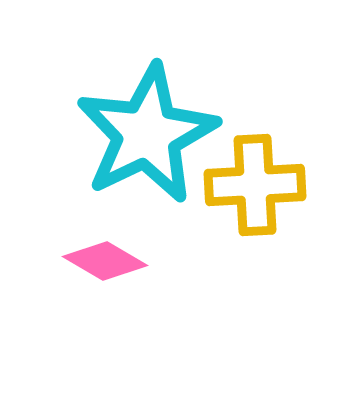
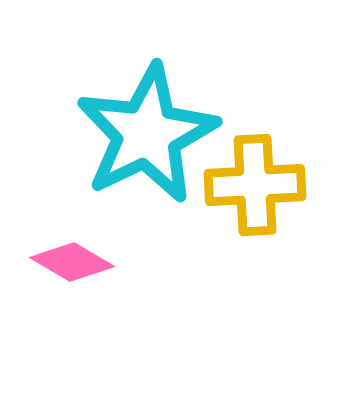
pink diamond: moved 33 px left, 1 px down
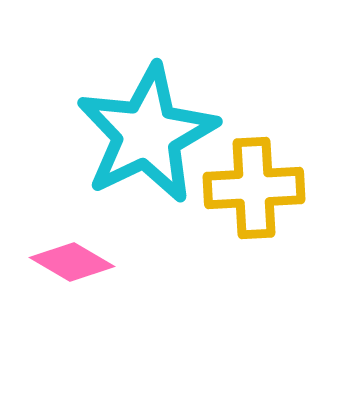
yellow cross: moved 1 px left, 3 px down
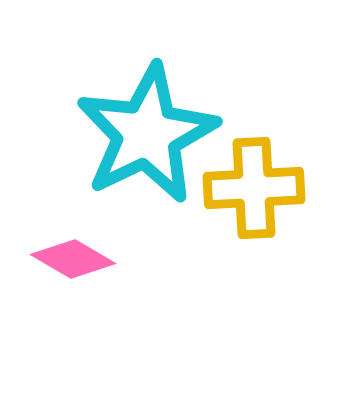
pink diamond: moved 1 px right, 3 px up
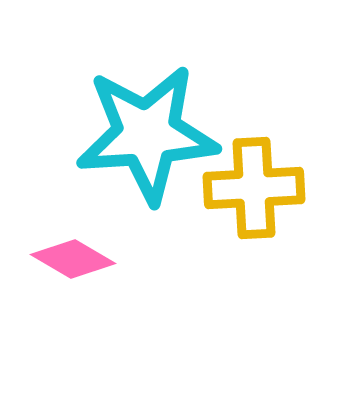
cyan star: rotated 22 degrees clockwise
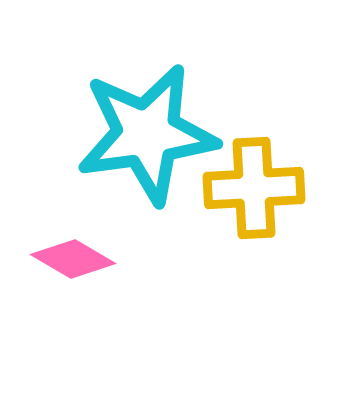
cyan star: rotated 4 degrees counterclockwise
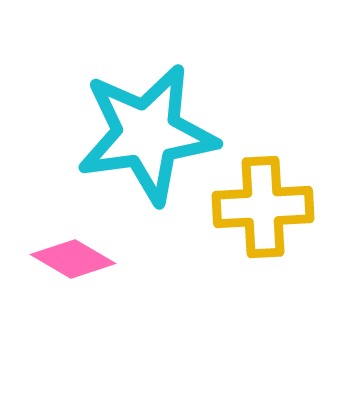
yellow cross: moved 9 px right, 19 px down
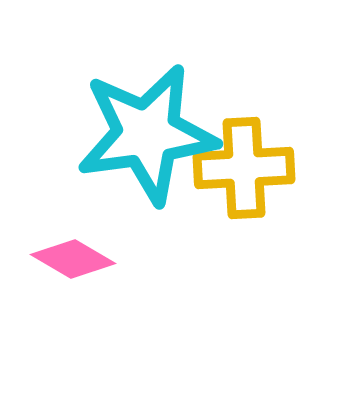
yellow cross: moved 19 px left, 39 px up
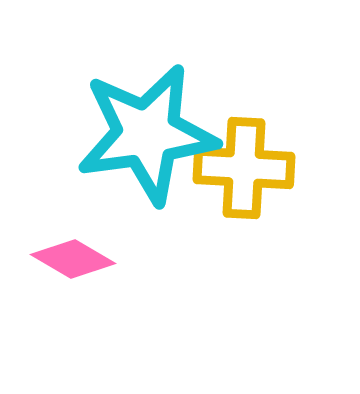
yellow cross: rotated 6 degrees clockwise
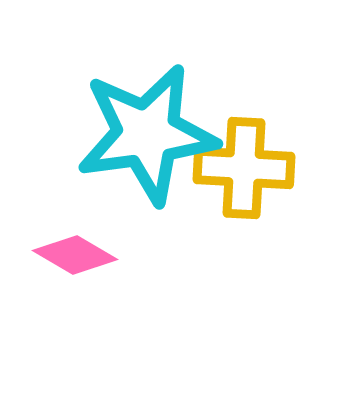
pink diamond: moved 2 px right, 4 px up
